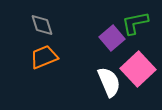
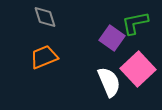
gray diamond: moved 3 px right, 8 px up
purple square: rotated 15 degrees counterclockwise
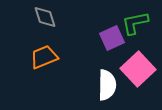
purple square: rotated 30 degrees clockwise
white semicircle: moved 2 px left, 3 px down; rotated 24 degrees clockwise
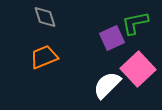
white semicircle: rotated 136 degrees counterclockwise
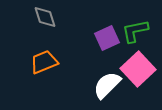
green L-shape: moved 8 px down
purple square: moved 5 px left
orange trapezoid: moved 5 px down
